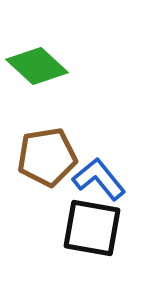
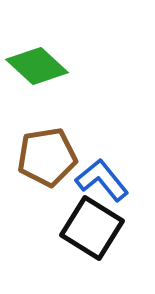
blue L-shape: moved 3 px right, 1 px down
black square: rotated 22 degrees clockwise
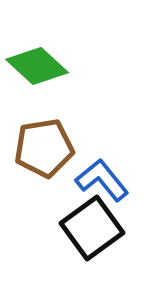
brown pentagon: moved 3 px left, 9 px up
black square: rotated 22 degrees clockwise
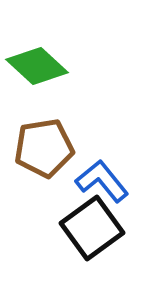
blue L-shape: moved 1 px down
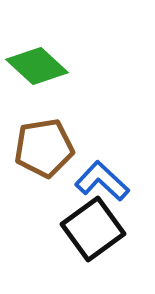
blue L-shape: rotated 8 degrees counterclockwise
black square: moved 1 px right, 1 px down
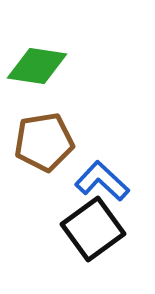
green diamond: rotated 34 degrees counterclockwise
brown pentagon: moved 6 px up
